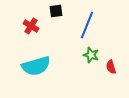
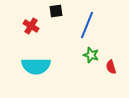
cyan semicircle: rotated 16 degrees clockwise
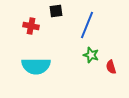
red cross: rotated 21 degrees counterclockwise
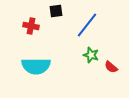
blue line: rotated 16 degrees clockwise
red semicircle: rotated 32 degrees counterclockwise
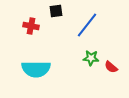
green star: moved 3 px down; rotated 14 degrees counterclockwise
cyan semicircle: moved 3 px down
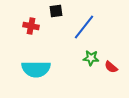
blue line: moved 3 px left, 2 px down
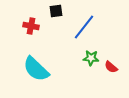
cyan semicircle: rotated 44 degrees clockwise
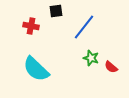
green star: rotated 14 degrees clockwise
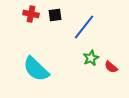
black square: moved 1 px left, 4 px down
red cross: moved 12 px up
green star: rotated 28 degrees clockwise
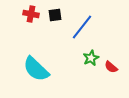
blue line: moved 2 px left
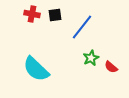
red cross: moved 1 px right
